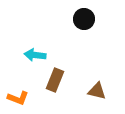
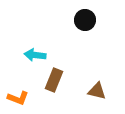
black circle: moved 1 px right, 1 px down
brown rectangle: moved 1 px left
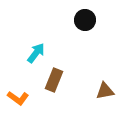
cyan arrow: moved 1 px right, 2 px up; rotated 120 degrees clockwise
brown triangle: moved 8 px right; rotated 24 degrees counterclockwise
orange L-shape: rotated 15 degrees clockwise
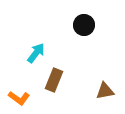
black circle: moved 1 px left, 5 px down
orange L-shape: moved 1 px right
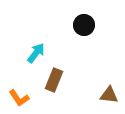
brown triangle: moved 4 px right, 4 px down; rotated 18 degrees clockwise
orange L-shape: rotated 20 degrees clockwise
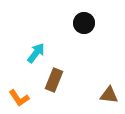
black circle: moved 2 px up
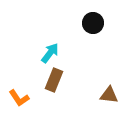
black circle: moved 9 px right
cyan arrow: moved 14 px right
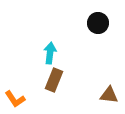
black circle: moved 5 px right
cyan arrow: rotated 30 degrees counterclockwise
orange L-shape: moved 4 px left, 1 px down
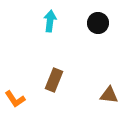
cyan arrow: moved 32 px up
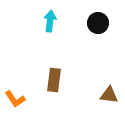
brown rectangle: rotated 15 degrees counterclockwise
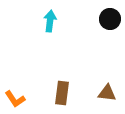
black circle: moved 12 px right, 4 px up
brown rectangle: moved 8 px right, 13 px down
brown triangle: moved 2 px left, 2 px up
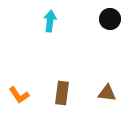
orange L-shape: moved 4 px right, 4 px up
